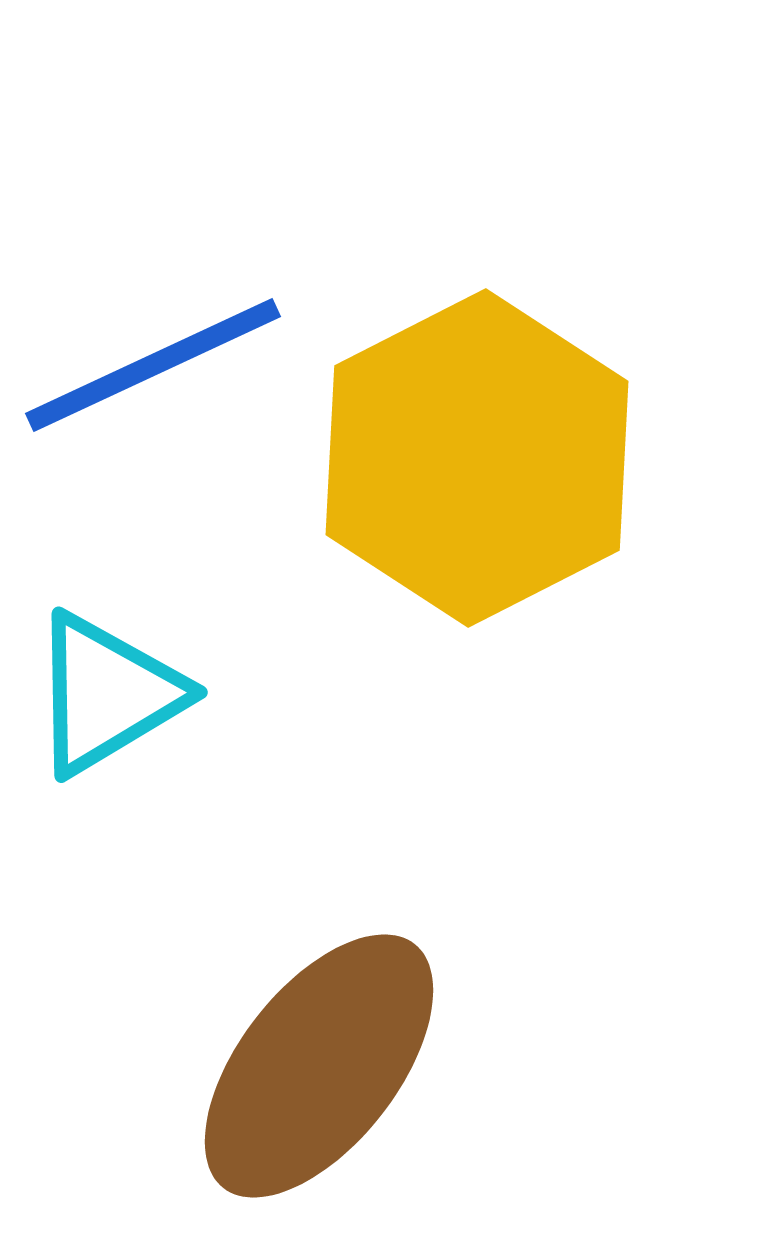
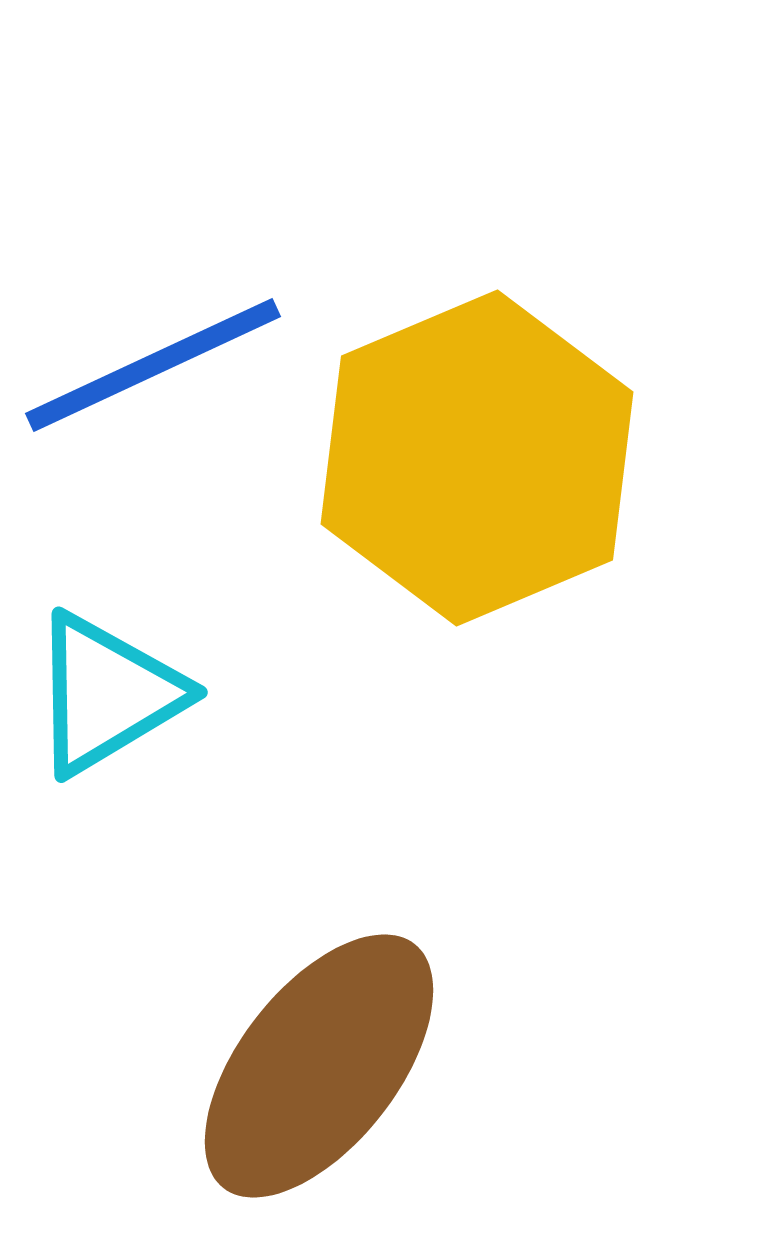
yellow hexagon: rotated 4 degrees clockwise
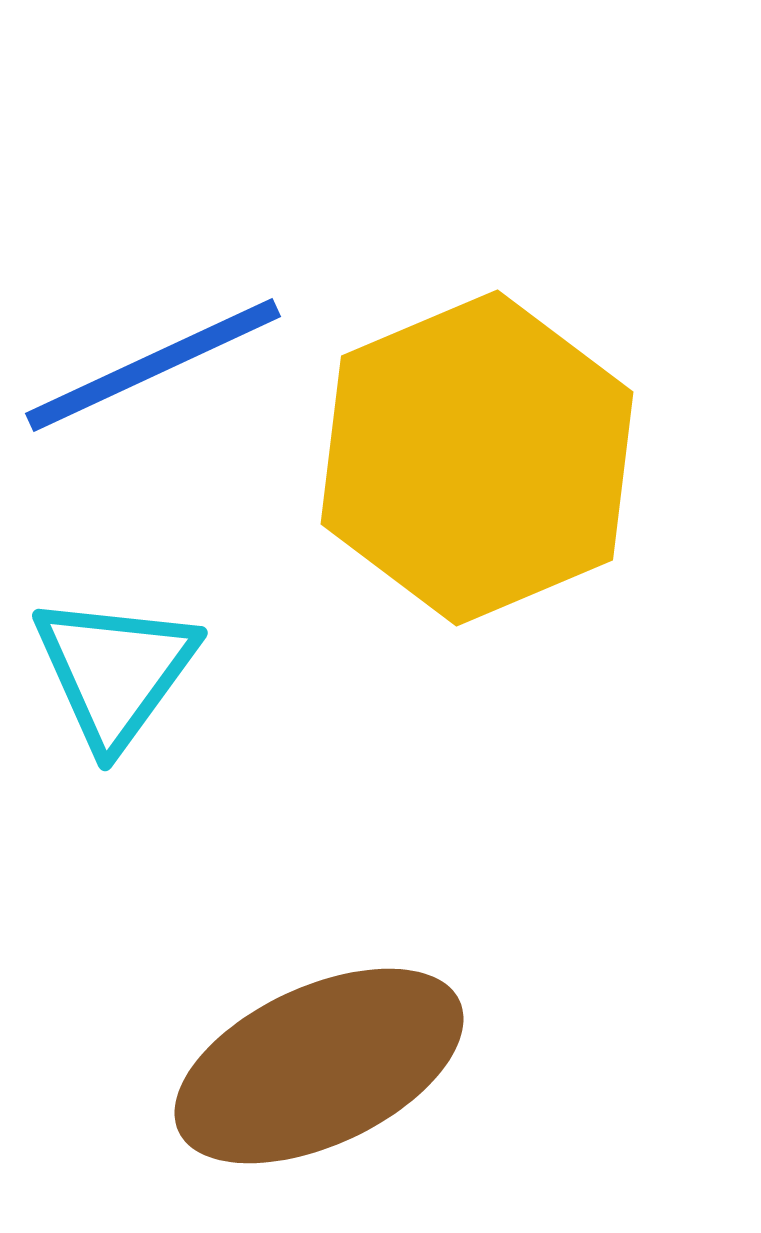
cyan triangle: moved 8 px right, 23 px up; rotated 23 degrees counterclockwise
brown ellipse: rotated 27 degrees clockwise
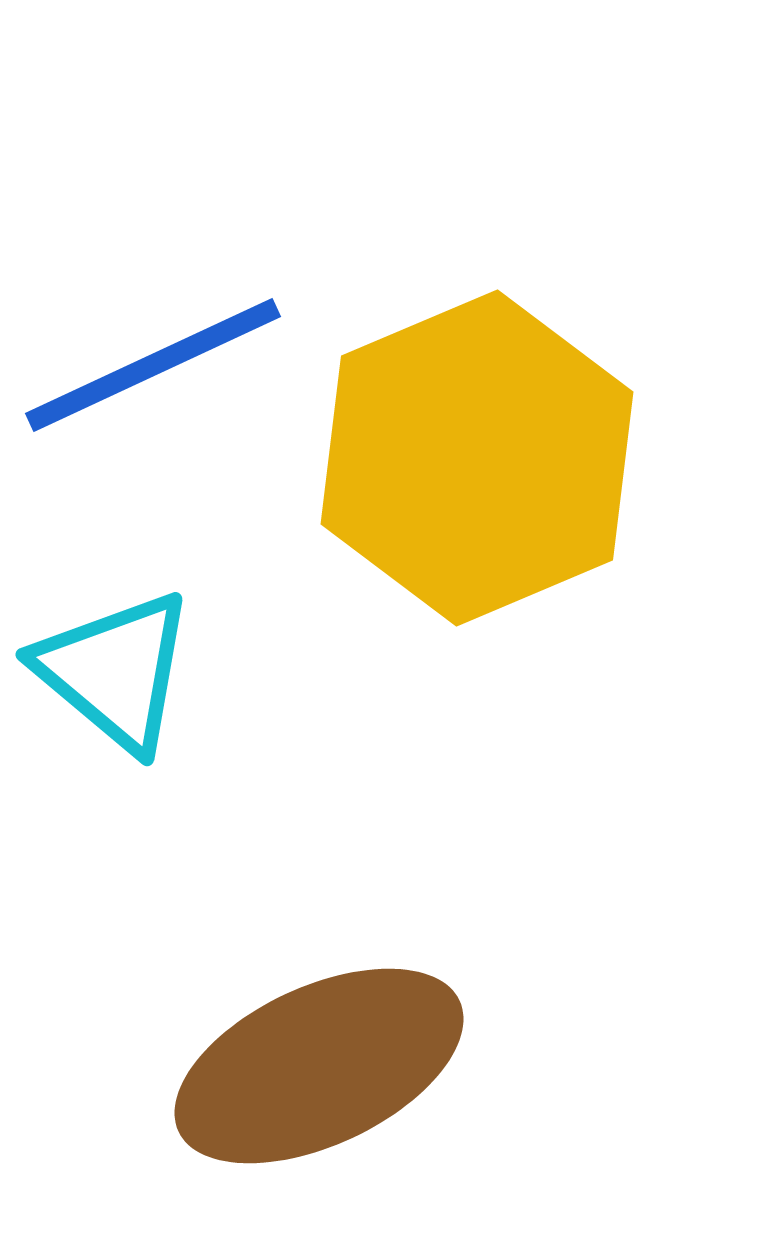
cyan triangle: rotated 26 degrees counterclockwise
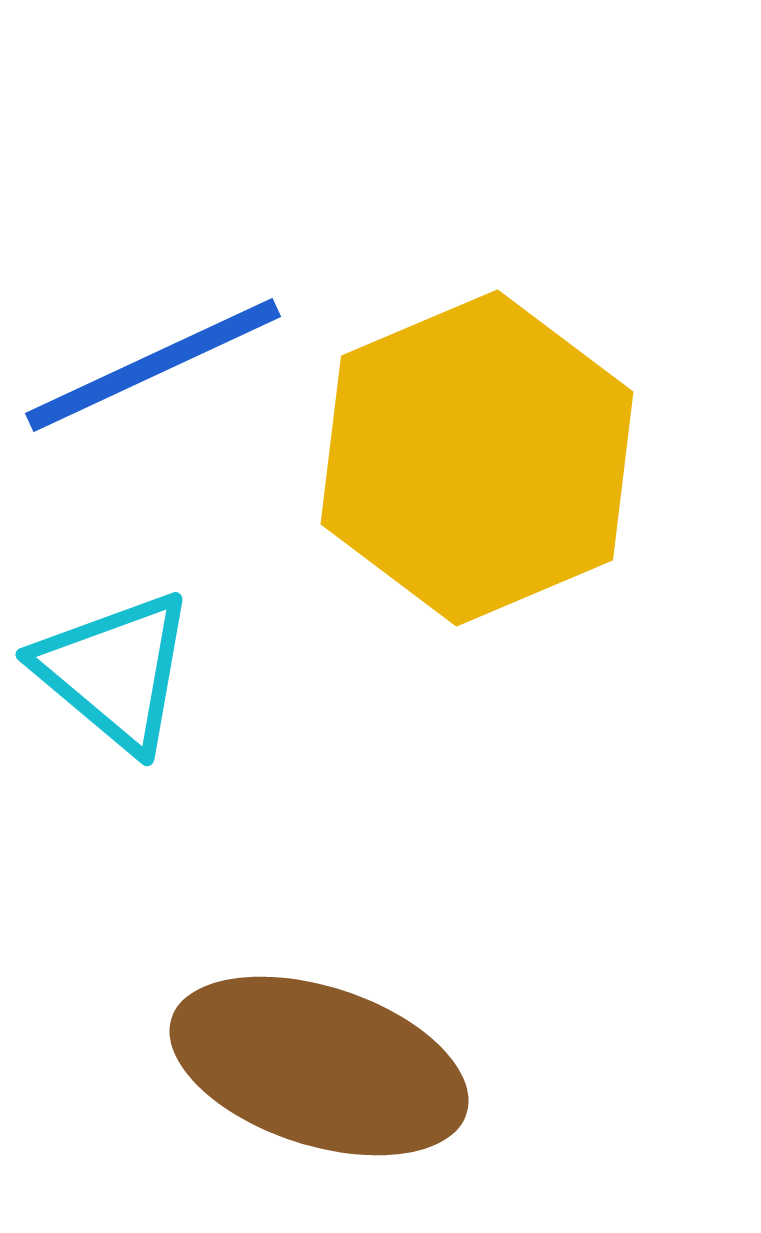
brown ellipse: rotated 43 degrees clockwise
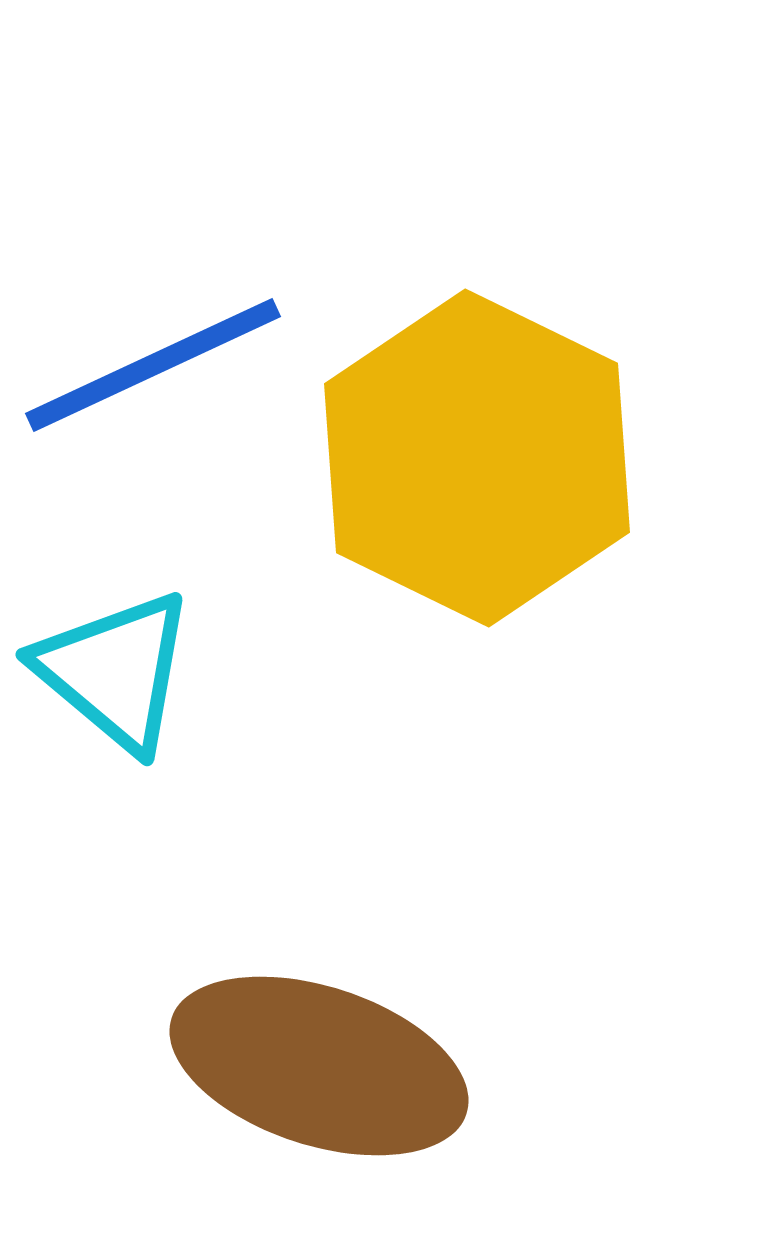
yellow hexagon: rotated 11 degrees counterclockwise
